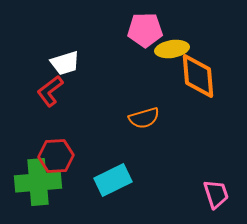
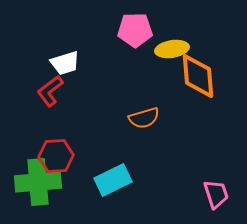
pink pentagon: moved 10 px left
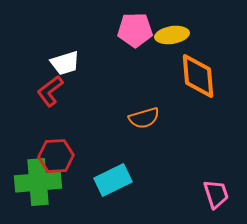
yellow ellipse: moved 14 px up
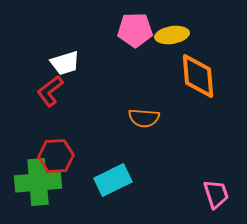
orange semicircle: rotated 20 degrees clockwise
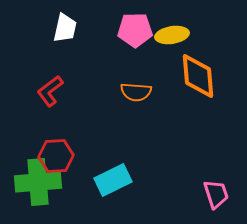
white trapezoid: moved 35 px up; rotated 60 degrees counterclockwise
orange semicircle: moved 8 px left, 26 px up
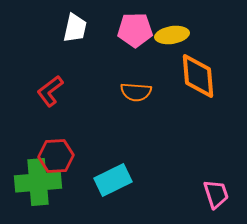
white trapezoid: moved 10 px right
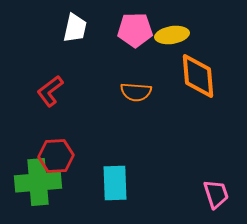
cyan rectangle: moved 2 px right, 3 px down; rotated 66 degrees counterclockwise
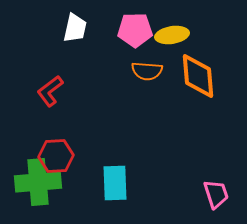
orange semicircle: moved 11 px right, 21 px up
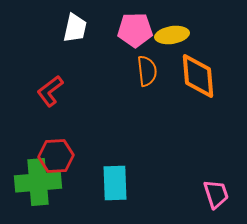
orange semicircle: rotated 100 degrees counterclockwise
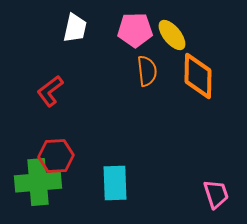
yellow ellipse: rotated 60 degrees clockwise
orange diamond: rotated 6 degrees clockwise
